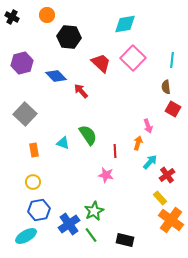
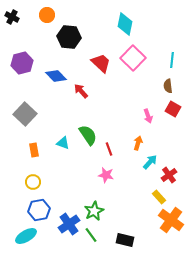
cyan diamond: rotated 70 degrees counterclockwise
brown semicircle: moved 2 px right, 1 px up
pink arrow: moved 10 px up
red line: moved 6 px left, 2 px up; rotated 16 degrees counterclockwise
red cross: moved 2 px right
yellow rectangle: moved 1 px left, 1 px up
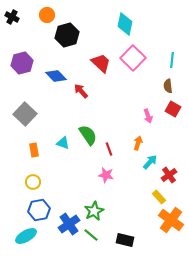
black hexagon: moved 2 px left, 2 px up; rotated 20 degrees counterclockwise
green line: rotated 14 degrees counterclockwise
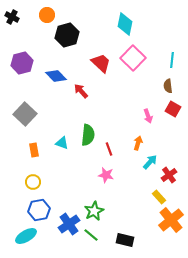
green semicircle: rotated 40 degrees clockwise
cyan triangle: moved 1 px left
orange cross: rotated 15 degrees clockwise
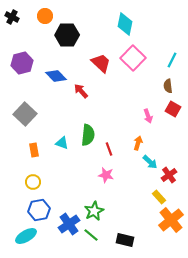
orange circle: moved 2 px left, 1 px down
black hexagon: rotated 15 degrees clockwise
cyan line: rotated 21 degrees clockwise
cyan arrow: rotated 91 degrees clockwise
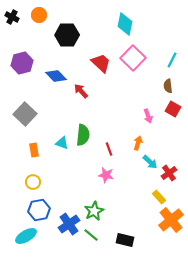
orange circle: moved 6 px left, 1 px up
green semicircle: moved 5 px left
red cross: moved 2 px up
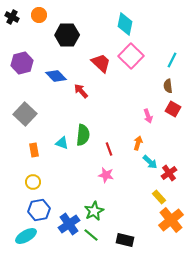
pink square: moved 2 px left, 2 px up
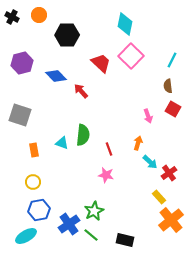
gray square: moved 5 px left, 1 px down; rotated 25 degrees counterclockwise
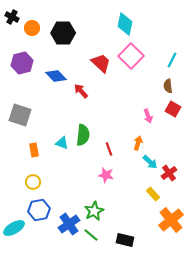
orange circle: moved 7 px left, 13 px down
black hexagon: moved 4 px left, 2 px up
yellow rectangle: moved 6 px left, 3 px up
cyan ellipse: moved 12 px left, 8 px up
